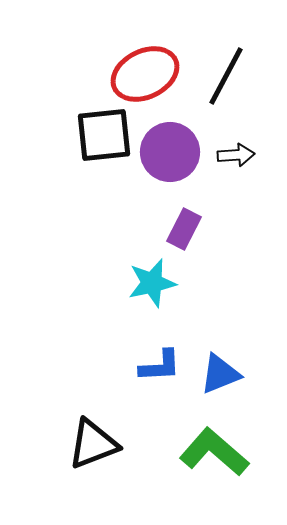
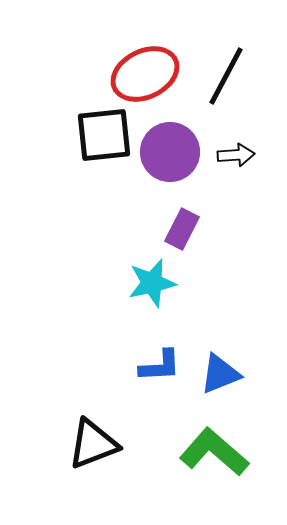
purple rectangle: moved 2 px left
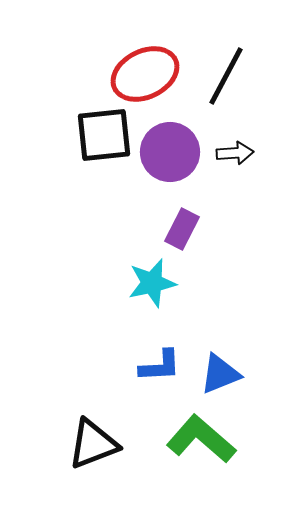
black arrow: moved 1 px left, 2 px up
green L-shape: moved 13 px left, 13 px up
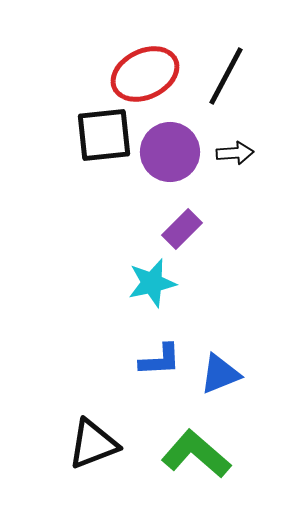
purple rectangle: rotated 18 degrees clockwise
blue L-shape: moved 6 px up
green L-shape: moved 5 px left, 15 px down
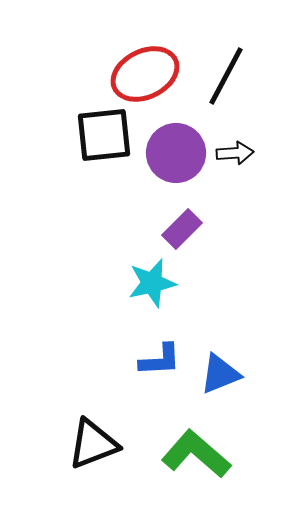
purple circle: moved 6 px right, 1 px down
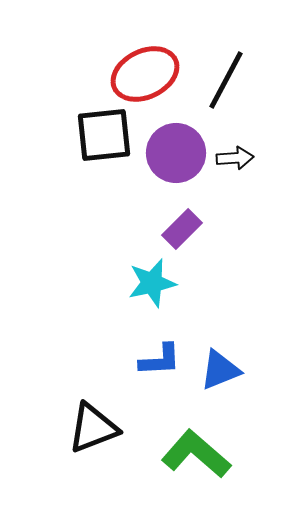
black line: moved 4 px down
black arrow: moved 5 px down
blue triangle: moved 4 px up
black triangle: moved 16 px up
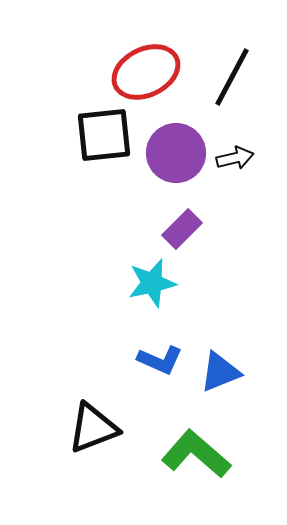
red ellipse: moved 1 px right, 2 px up
black line: moved 6 px right, 3 px up
black arrow: rotated 9 degrees counterclockwise
blue L-shape: rotated 27 degrees clockwise
blue triangle: moved 2 px down
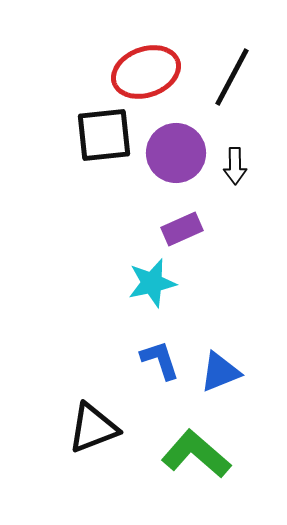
red ellipse: rotated 6 degrees clockwise
black arrow: moved 8 px down; rotated 102 degrees clockwise
purple rectangle: rotated 21 degrees clockwise
blue L-shape: rotated 132 degrees counterclockwise
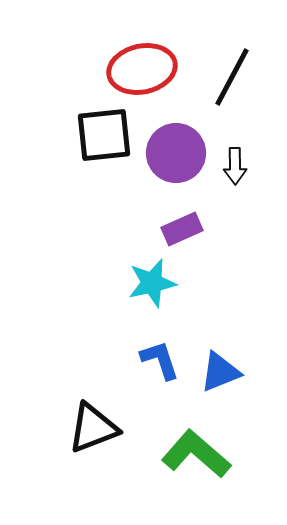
red ellipse: moved 4 px left, 3 px up; rotated 8 degrees clockwise
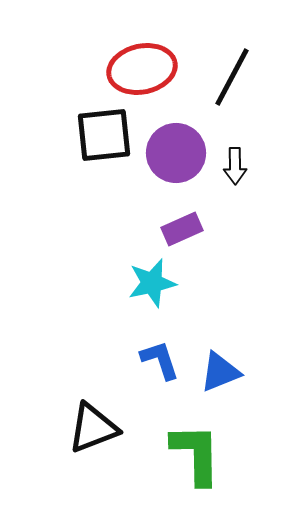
green L-shape: rotated 48 degrees clockwise
